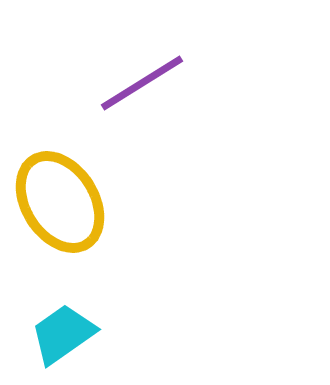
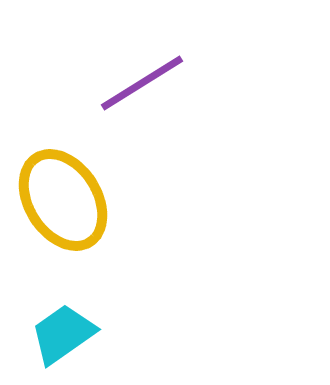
yellow ellipse: moved 3 px right, 2 px up
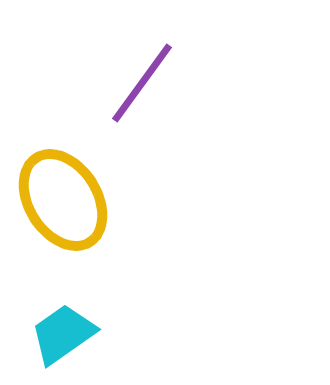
purple line: rotated 22 degrees counterclockwise
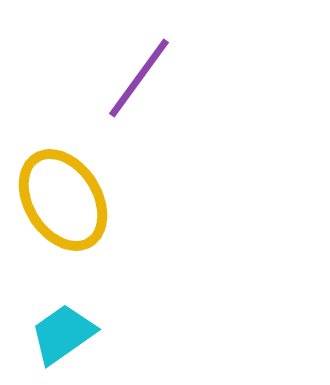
purple line: moved 3 px left, 5 px up
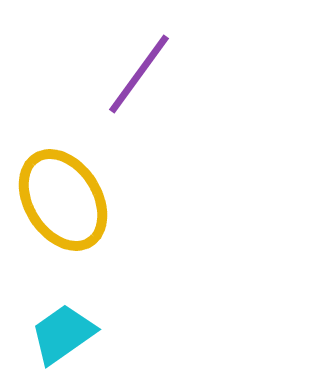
purple line: moved 4 px up
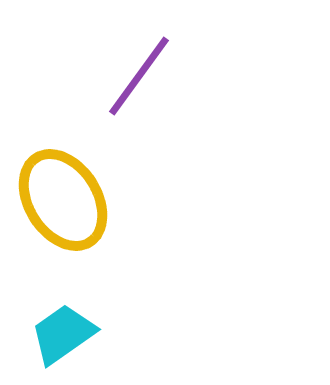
purple line: moved 2 px down
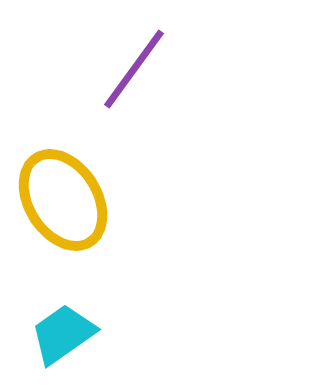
purple line: moved 5 px left, 7 px up
